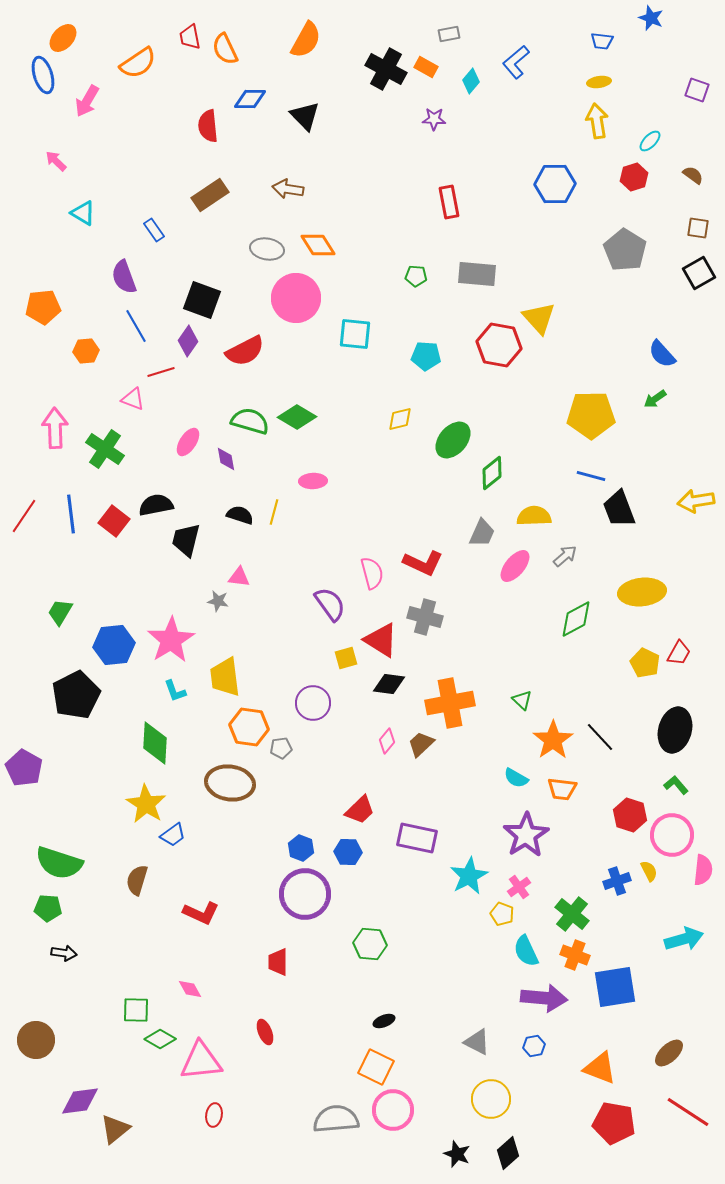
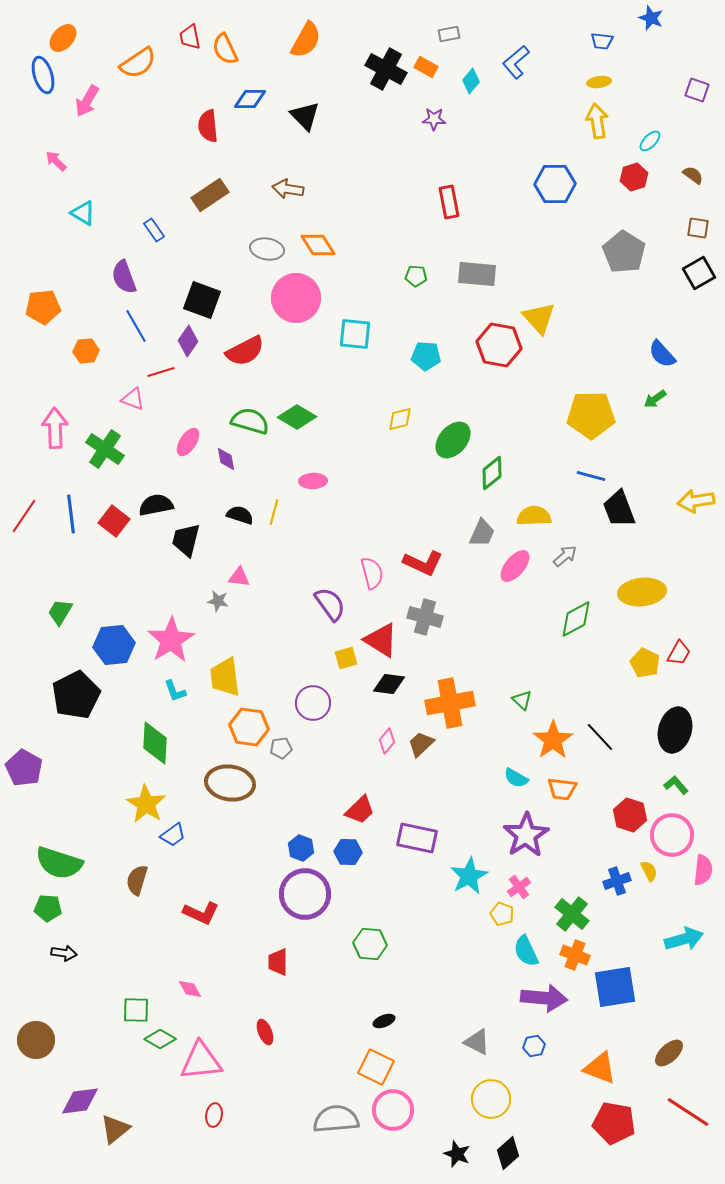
gray pentagon at (625, 250): moved 1 px left, 2 px down
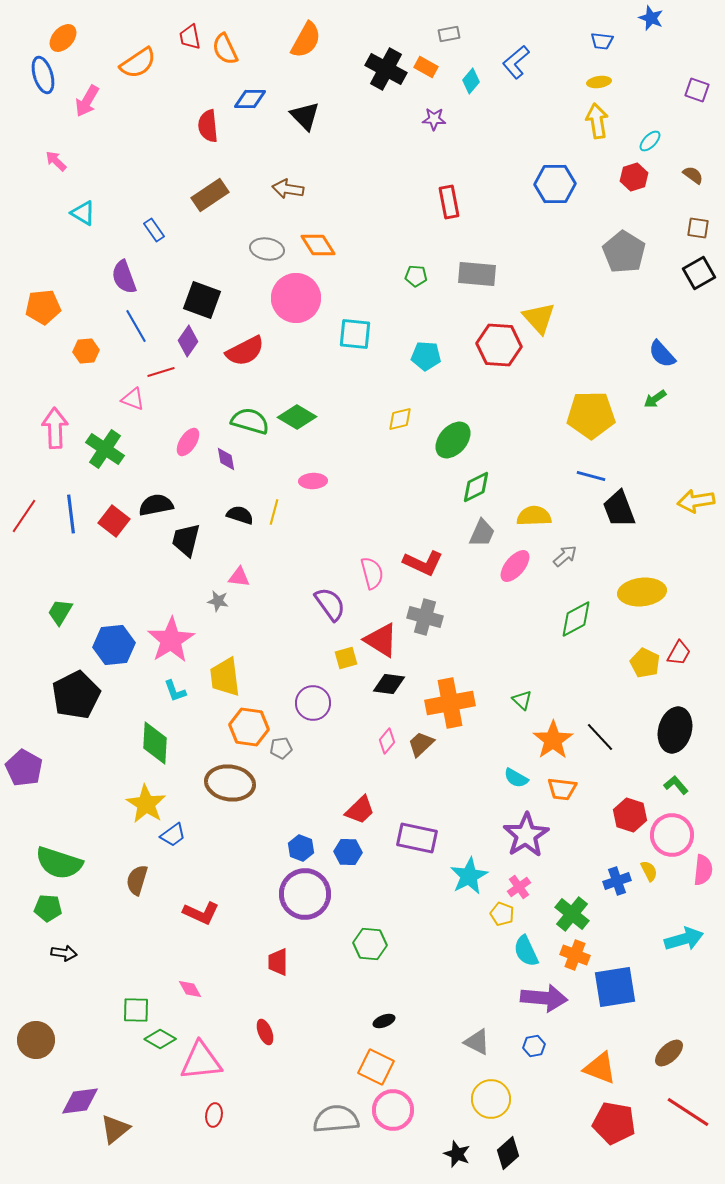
red hexagon at (499, 345): rotated 6 degrees counterclockwise
green diamond at (492, 473): moved 16 px left, 14 px down; rotated 12 degrees clockwise
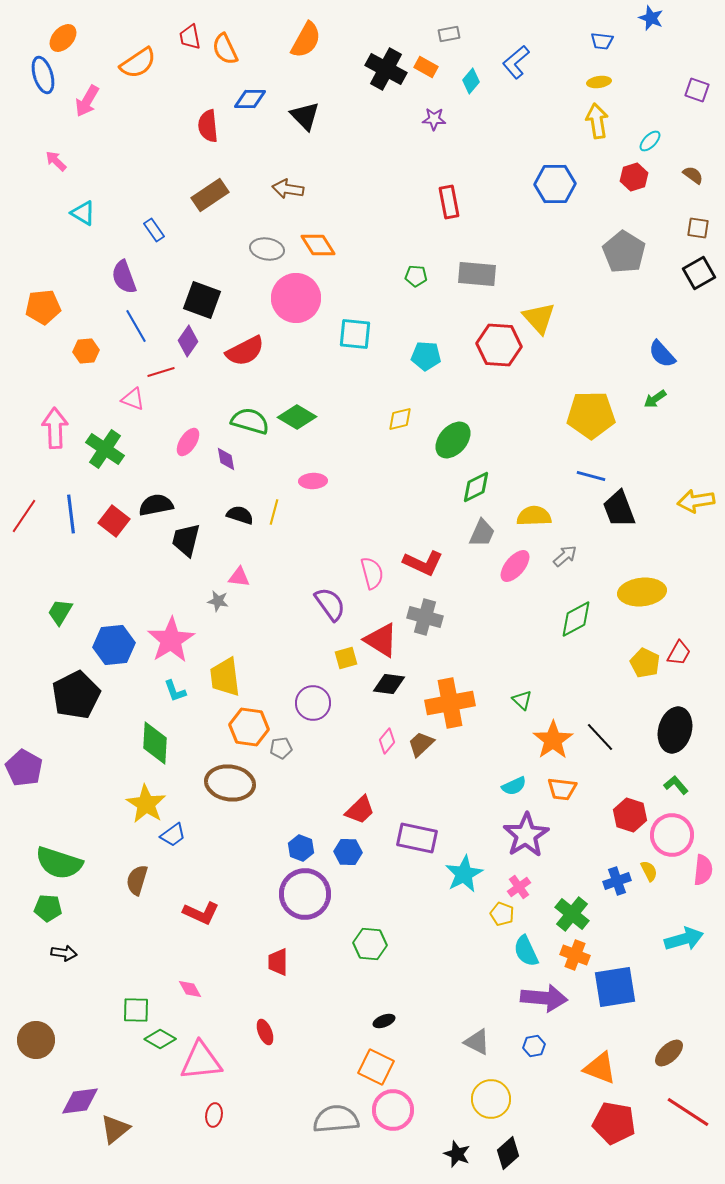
cyan semicircle at (516, 778): moved 2 px left, 8 px down; rotated 55 degrees counterclockwise
cyan star at (469, 876): moved 5 px left, 2 px up
